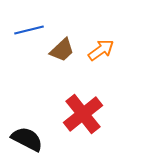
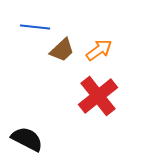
blue line: moved 6 px right, 3 px up; rotated 20 degrees clockwise
orange arrow: moved 2 px left
red cross: moved 15 px right, 18 px up
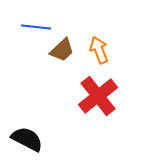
blue line: moved 1 px right
orange arrow: rotated 76 degrees counterclockwise
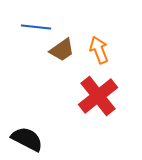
brown trapezoid: rotated 8 degrees clockwise
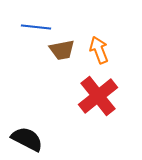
brown trapezoid: rotated 24 degrees clockwise
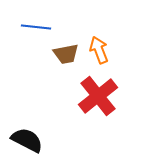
brown trapezoid: moved 4 px right, 4 px down
black semicircle: moved 1 px down
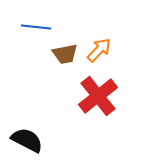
orange arrow: rotated 64 degrees clockwise
brown trapezoid: moved 1 px left
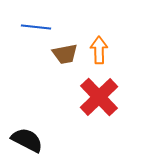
orange arrow: rotated 44 degrees counterclockwise
red cross: moved 1 px right, 1 px down; rotated 6 degrees counterclockwise
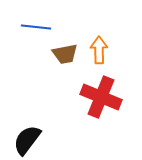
red cross: moved 2 px right; rotated 24 degrees counterclockwise
black semicircle: rotated 80 degrees counterclockwise
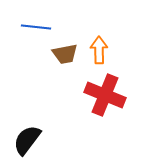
red cross: moved 4 px right, 2 px up
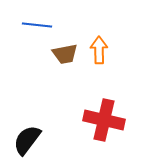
blue line: moved 1 px right, 2 px up
red cross: moved 1 px left, 25 px down; rotated 9 degrees counterclockwise
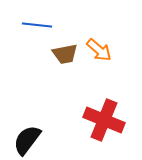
orange arrow: rotated 132 degrees clockwise
red cross: rotated 9 degrees clockwise
